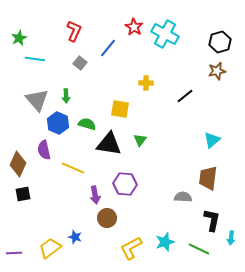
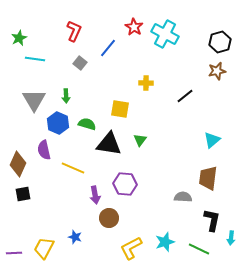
gray triangle: moved 3 px left; rotated 10 degrees clockwise
brown circle: moved 2 px right
yellow trapezoid: moved 6 px left; rotated 25 degrees counterclockwise
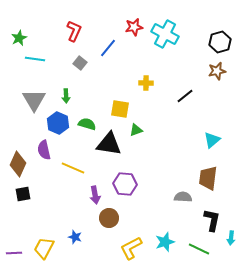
red star: rotated 30 degrees clockwise
green triangle: moved 4 px left, 10 px up; rotated 32 degrees clockwise
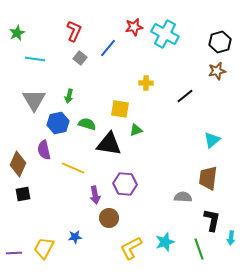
green star: moved 2 px left, 5 px up
gray square: moved 5 px up
green arrow: moved 3 px right; rotated 16 degrees clockwise
blue hexagon: rotated 25 degrees clockwise
blue star: rotated 24 degrees counterclockwise
green line: rotated 45 degrees clockwise
